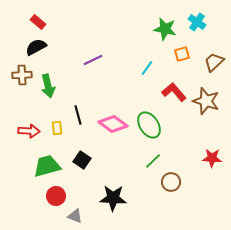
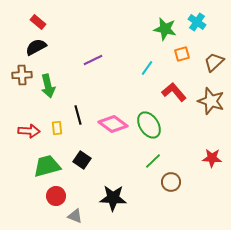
brown star: moved 5 px right
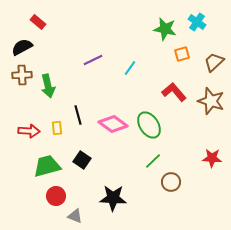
black semicircle: moved 14 px left
cyan line: moved 17 px left
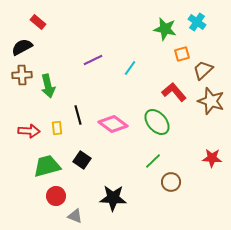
brown trapezoid: moved 11 px left, 8 px down
green ellipse: moved 8 px right, 3 px up; rotated 8 degrees counterclockwise
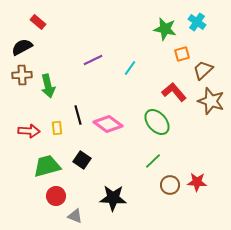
pink diamond: moved 5 px left
red star: moved 15 px left, 24 px down
brown circle: moved 1 px left, 3 px down
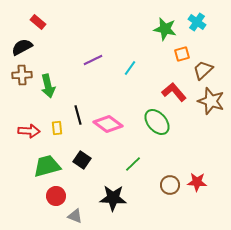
green line: moved 20 px left, 3 px down
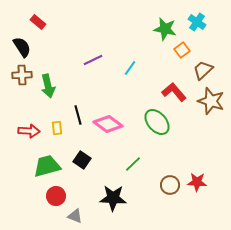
black semicircle: rotated 85 degrees clockwise
orange square: moved 4 px up; rotated 21 degrees counterclockwise
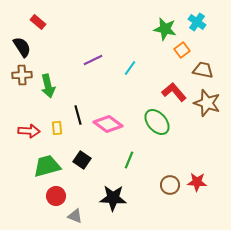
brown trapezoid: rotated 55 degrees clockwise
brown star: moved 4 px left, 2 px down
green line: moved 4 px left, 4 px up; rotated 24 degrees counterclockwise
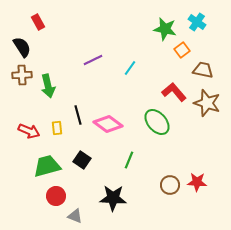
red rectangle: rotated 21 degrees clockwise
red arrow: rotated 20 degrees clockwise
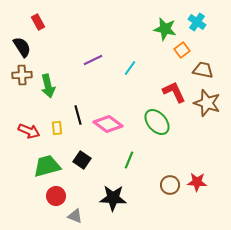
red L-shape: rotated 15 degrees clockwise
